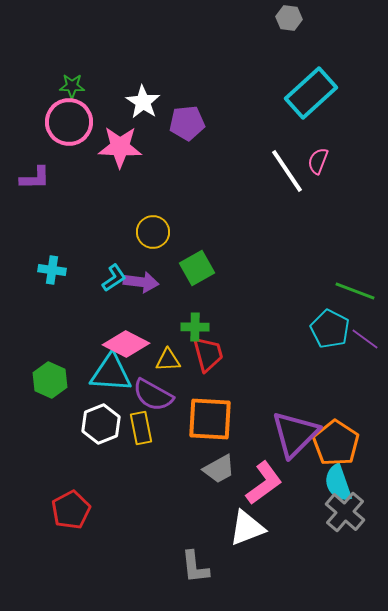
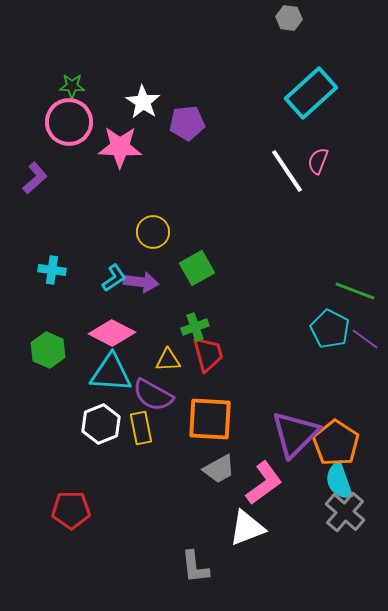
purple L-shape: rotated 40 degrees counterclockwise
green cross: rotated 20 degrees counterclockwise
pink diamond: moved 14 px left, 11 px up
green hexagon: moved 2 px left, 30 px up
cyan semicircle: moved 1 px right, 2 px up
red pentagon: rotated 27 degrees clockwise
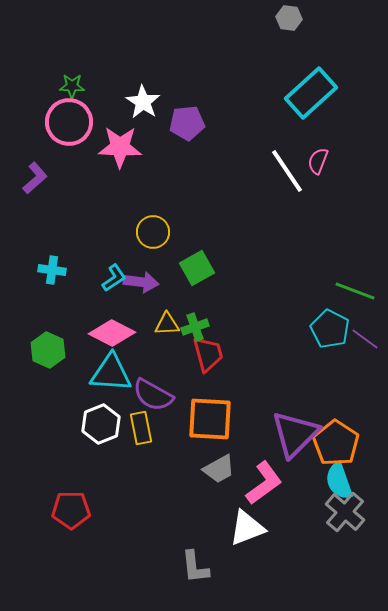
yellow triangle: moved 1 px left, 36 px up
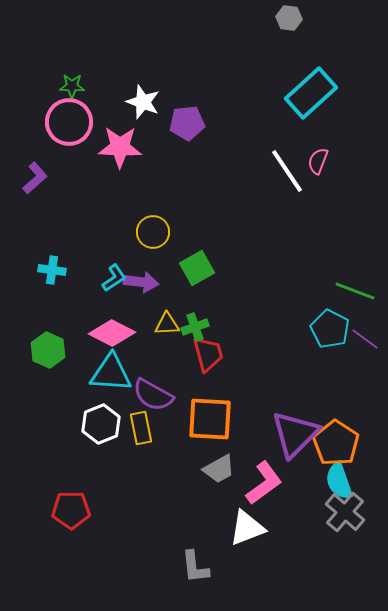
white star: rotated 12 degrees counterclockwise
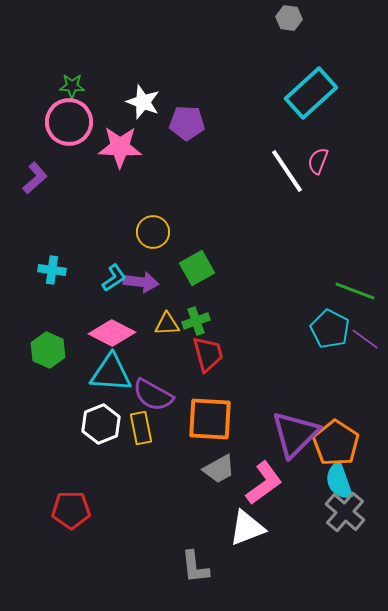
purple pentagon: rotated 8 degrees clockwise
green cross: moved 1 px right, 6 px up
